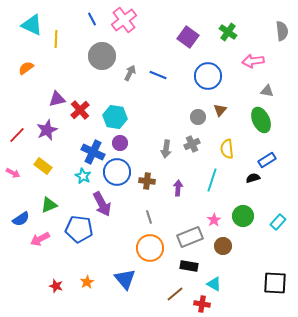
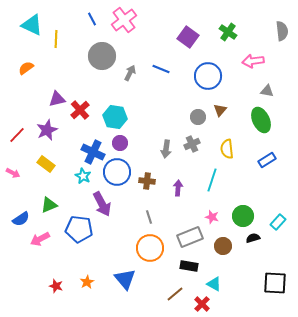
blue line at (158, 75): moved 3 px right, 6 px up
yellow rectangle at (43, 166): moved 3 px right, 2 px up
black semicircle at (253, 178): moved 60 px down
pink star at (214, 220): moved 2 px left, 3 px up; rotated 24 degrees counterclockwise
red cross at (202, 304): rotated 35 degrees clockwise
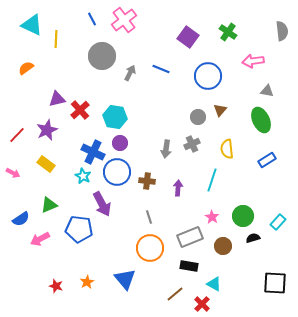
pink star at (212, 217): rotated 16 degrees clockwise
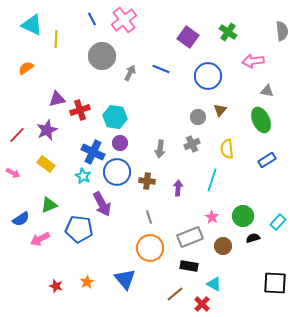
red cross at (80, 110): rotated 24 degrees clockwise
gray arrow at (166, 149): moved 6 px left
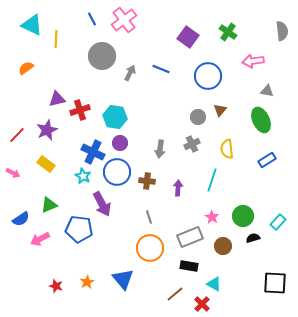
blue triangle at (125, 279): moved 2 px left
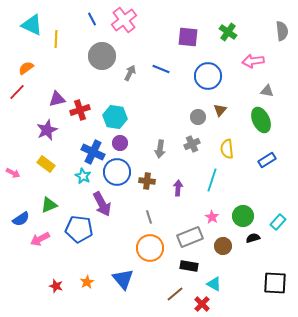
purple square at (188, 37): rotated 30 degrees counterclockwise
red line at (17, 135): moved 43 px up
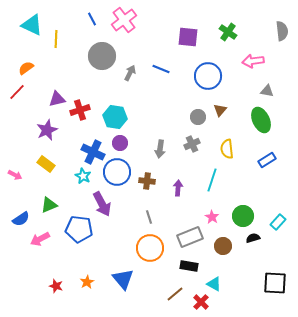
pink arrow at (13, 173): moved 2 px right, 2 px down
red cross at (202, 304): moved 1 px left, 2 px up
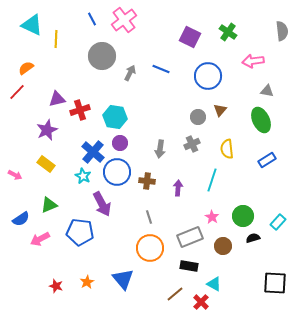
purple square at (188, 37): moved 2 px right; rotated 20 degrees clockwise
blue cross at (93, 152): rotated 15 degrees clockwise
blue pentagon at (79, 229): moved 1 px right, 3 px down
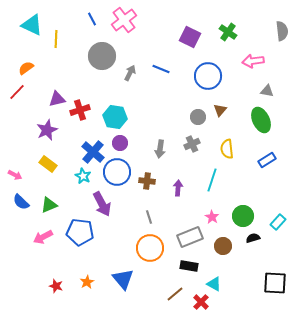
yellow rectangle at (46, 164): moved 2 px right
blue semicircle at (21, 219): moved 17 px up; rotated 78 degrees clockwise
pink arrow at (40, 239): moved 3 px right, 2 px up
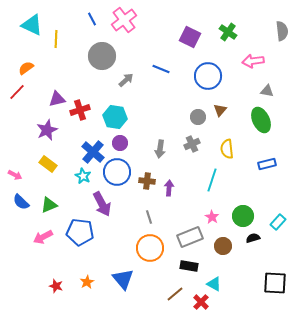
gray arrow at (130, 73): moved 4 px left, 7 px down; rotated 21 degrees clockwise
blue rectangle at (267, 160): moved 4 px down; rotated 18 degrees clockwise
purple arrow at (178, 188): moved 9 px left
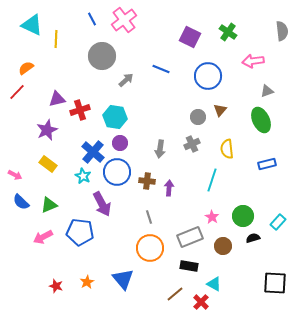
gray triangle at (267, 91): rotated 32 degrees counterclockwise
